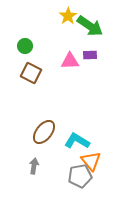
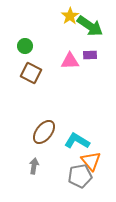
yellow star: moved 2 px right
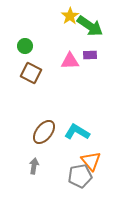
cyan L-shape: moved 9 px up
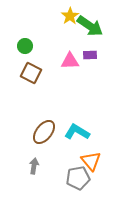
gray pentagon: moved 2 px left, 2 px down
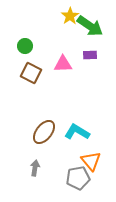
pink triangle: moved 7 px left, 3 px down
gray arrow: moved 1 px right, 2 px down
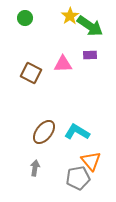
green circle: moved 28 px up
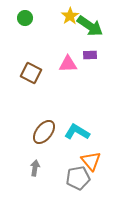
pink triangle: moved 5 px right
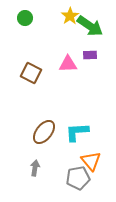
cyan L-shape: rotated 35 degrees counterclockwise
